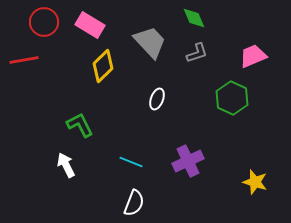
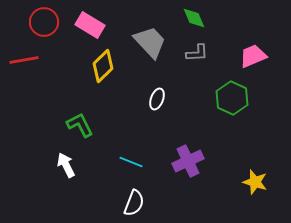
gray L-shape: rotated 15 degrees clockwise
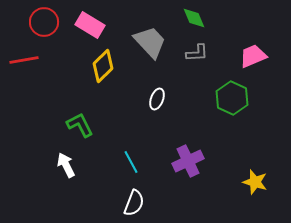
cyan line: rotated 40 degrees clockwise
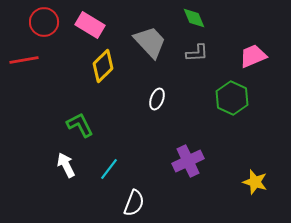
cyan line: moved 22 px left, 7 px down; rotated 65 degrees clockwise
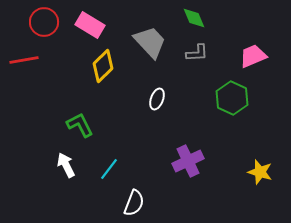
yellow star: moved 5 px right, 10 px up
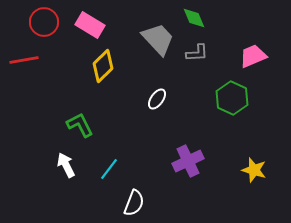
gray trapezoid: moved 8 px right, 3 px up
white ellipse: rotated 15 degrees clockwise
yellow star: moved 6 px left, 2 px up
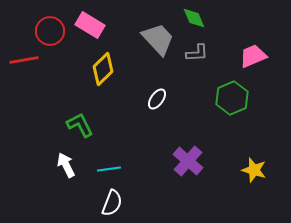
red circle: moved 6 px right, 9 px down
yellow diamond: moved 3 px down
green hexagon: rotated 12 degrees clockwise
purple cross: rotated 24 degrees counterclockwise
cyan line: rotated 45 degrees clockwise
white semicircle: moved 22 px left
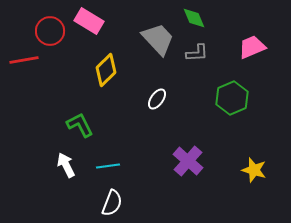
pink rectangle: moved 1 px left, 4 px up
pink trapezoid: moved 1 px left, 9 px up
yellow diamond: moved 3 px right, 1 px down
cyan line: moved 1 px left, 3 px up
